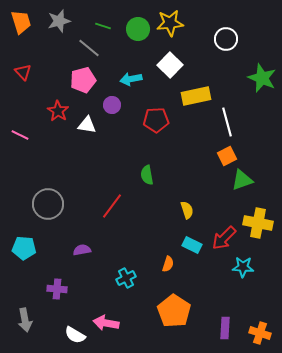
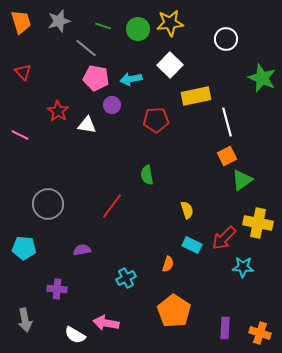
gray line: moved 3 px left
pink pentagon: moved 13 px right, 2 px up; rotated 25 degrees clockwise
green triangle: rotated 15 degrees counterclockwise
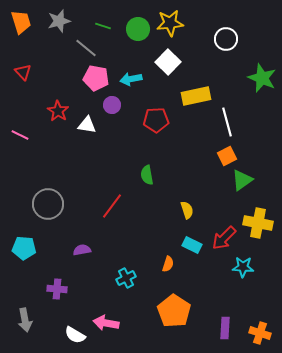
white square: moved 2 px left, 3 px up
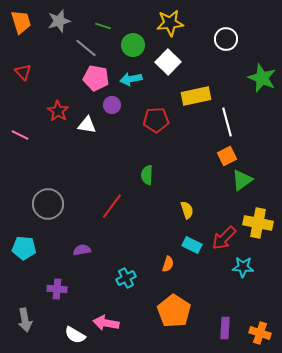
green circle: moved 5 px left, 16 px down
green semicircle: rotated 12 degrees clockwise
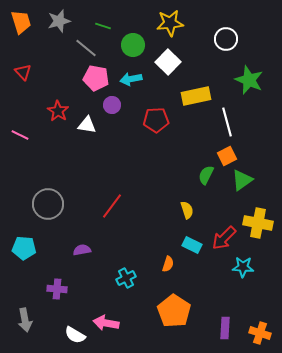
green star: moved 13 px left, 2 px down
green semicircle: moved 59 px right; rotated 24 degrees clockwise
